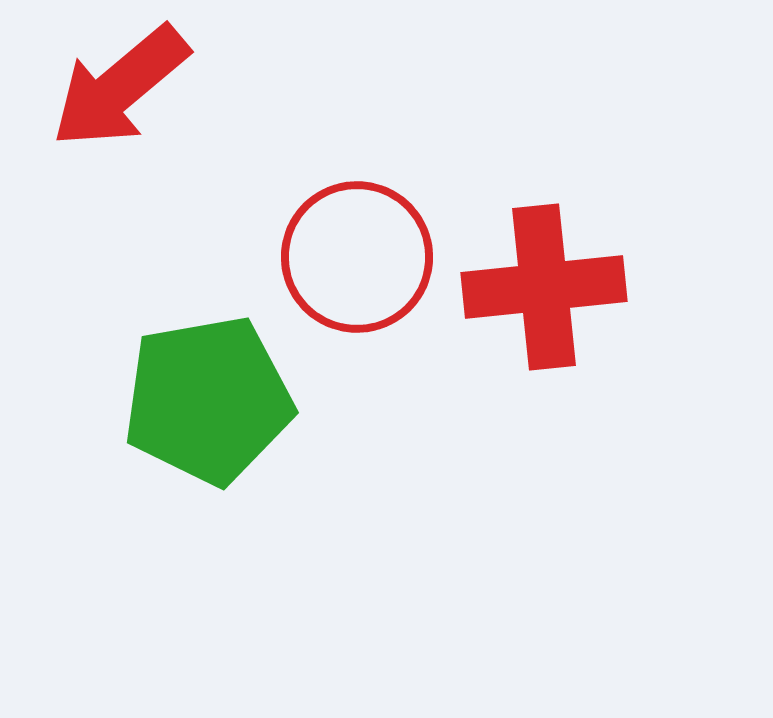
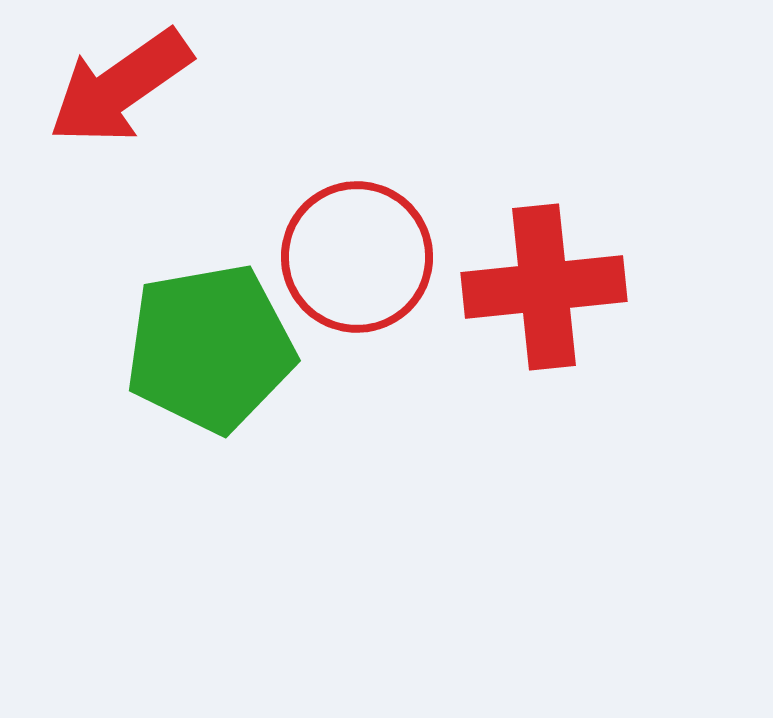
red arrow: rotated 5 degrees clockwise
green pentagon: moved 2 px right, 52 px up
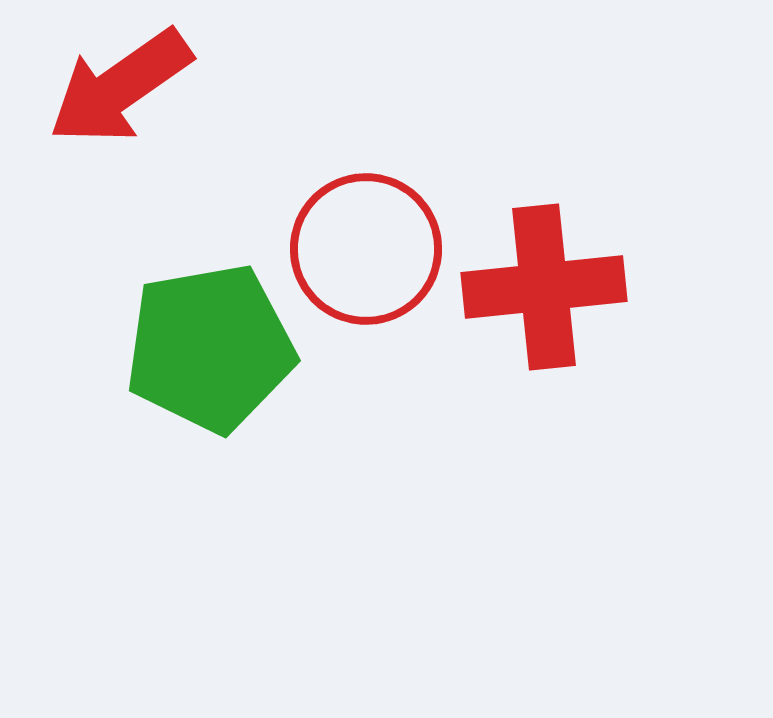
red circle: moved 9 px right, 8 px up
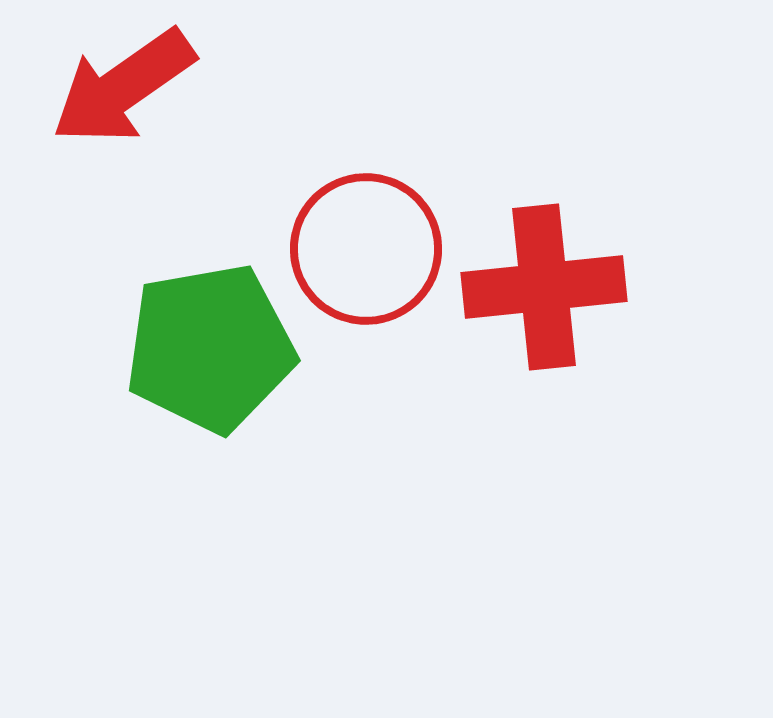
red arrow: moved 3 px right
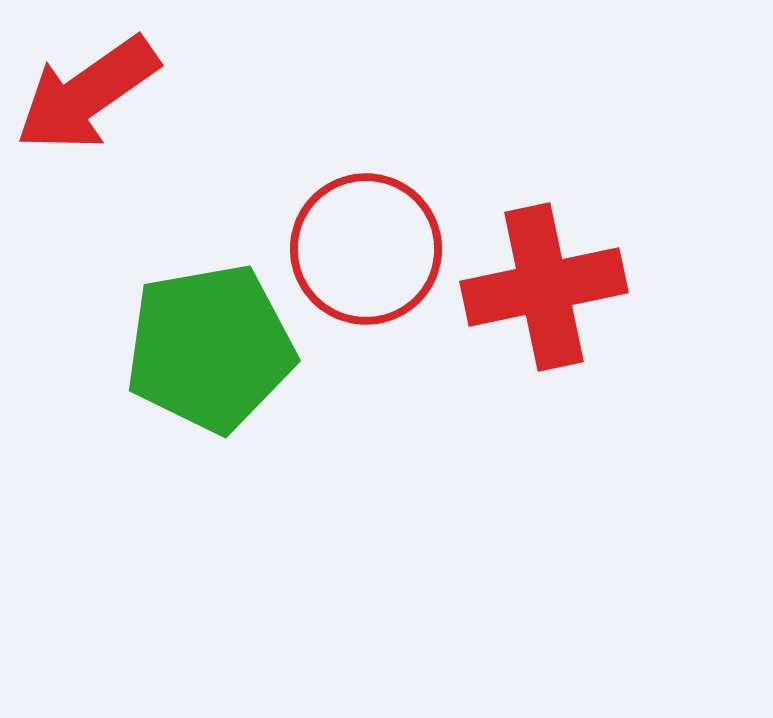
red arrow: moved 36 px left, 7 px down
red cross: rotated 6 degrees counterclockwise
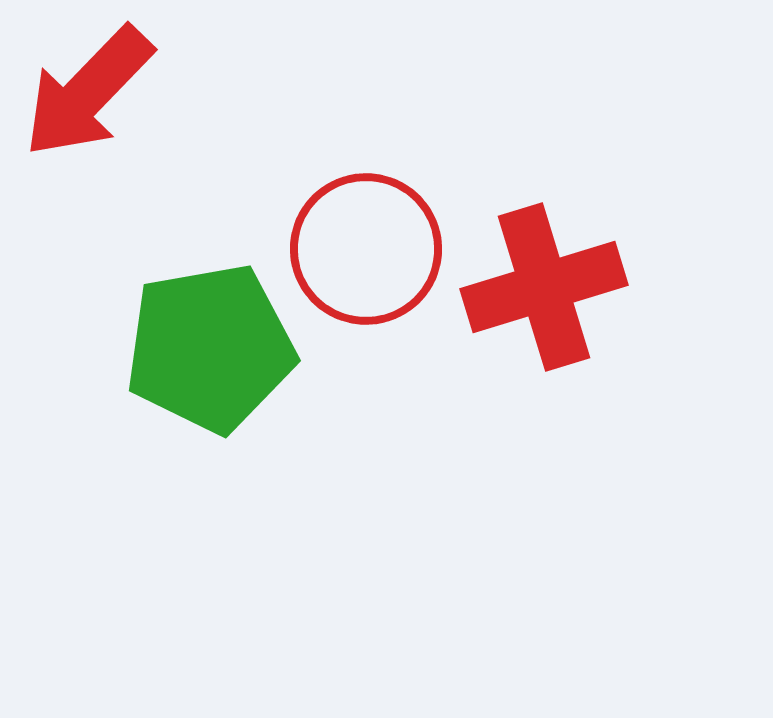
red arrow: moved 1 px right, 2 px up; rotated 11 degrees counterclockwise
red cross: rotated 5 degrees counterclockwise
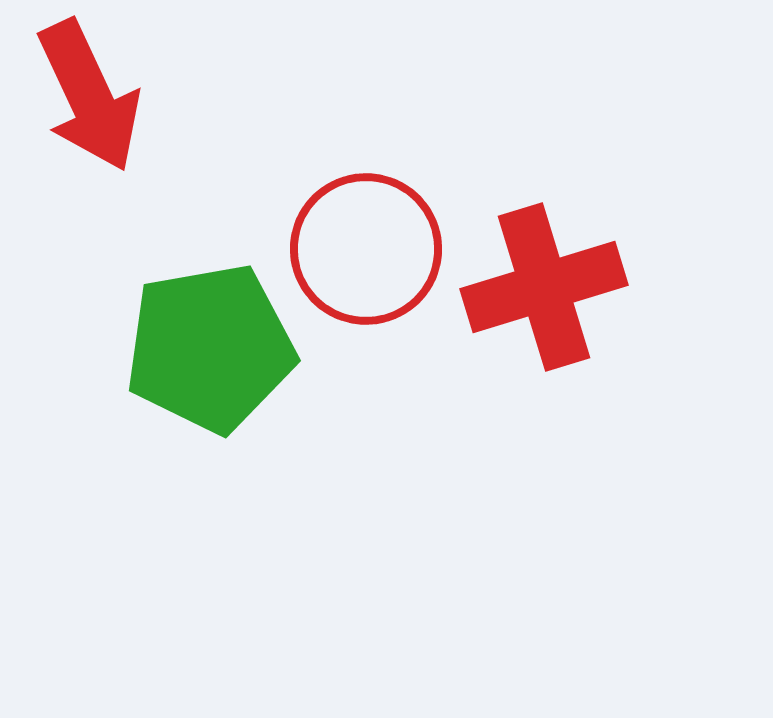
red arrow: moved 1 px right, 4 px down; rotated 69 degrees counterclockwise
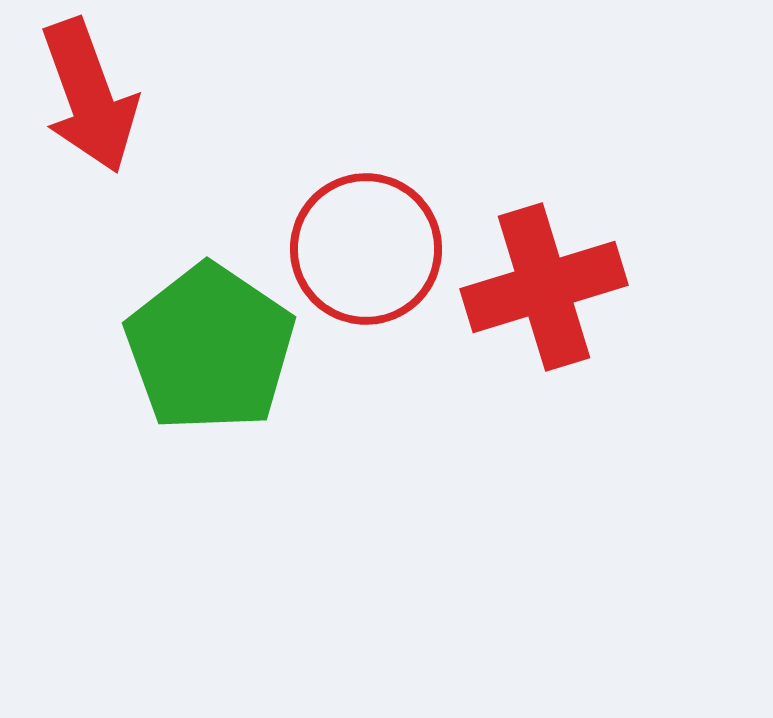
red arrow: rotated 5 degrees clockwise
green pentagon: rotated 28 degrees counterclockwise
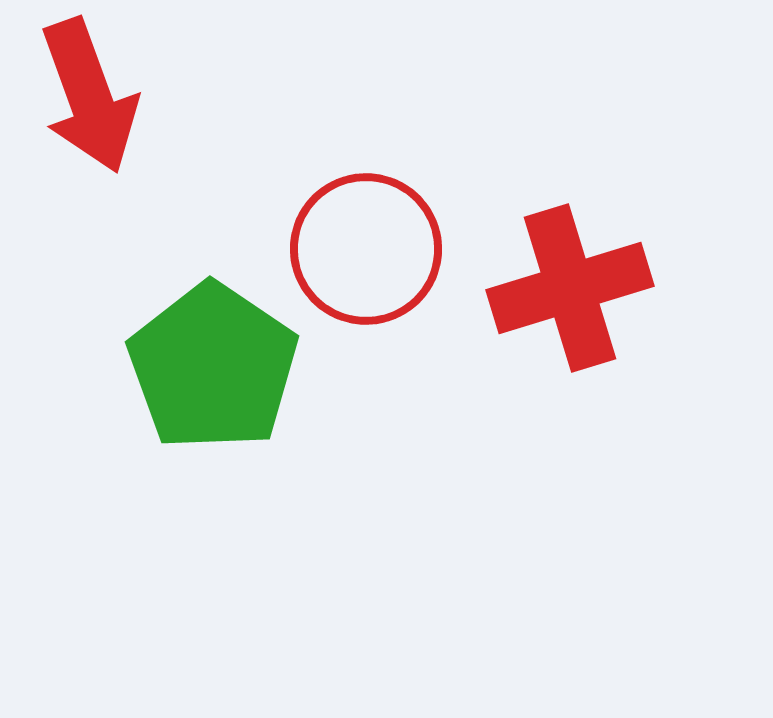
red cross: moved 26 px right, 1 px down
green pentagon: moved 3 px right, 19 px down
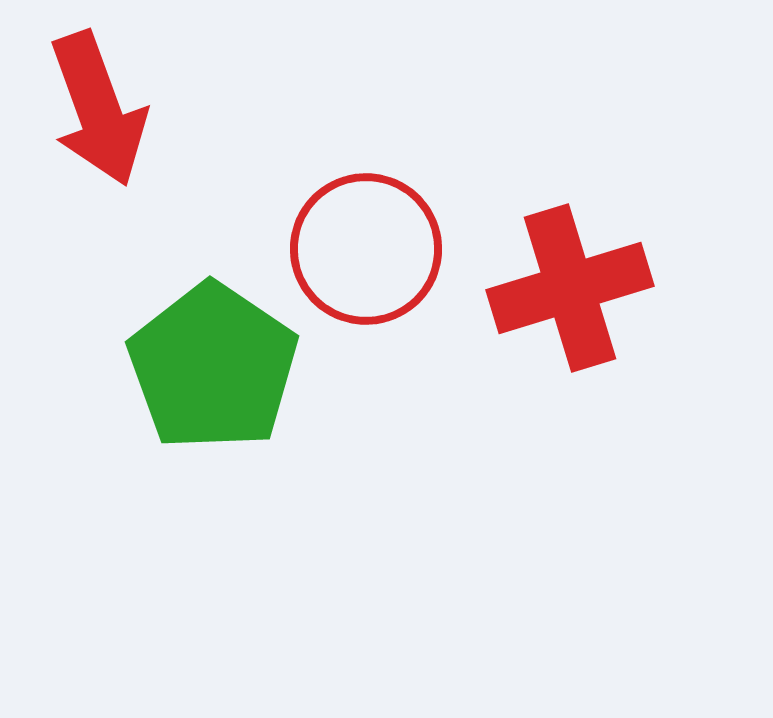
red arrow: moved 9 px right, 13 px down
